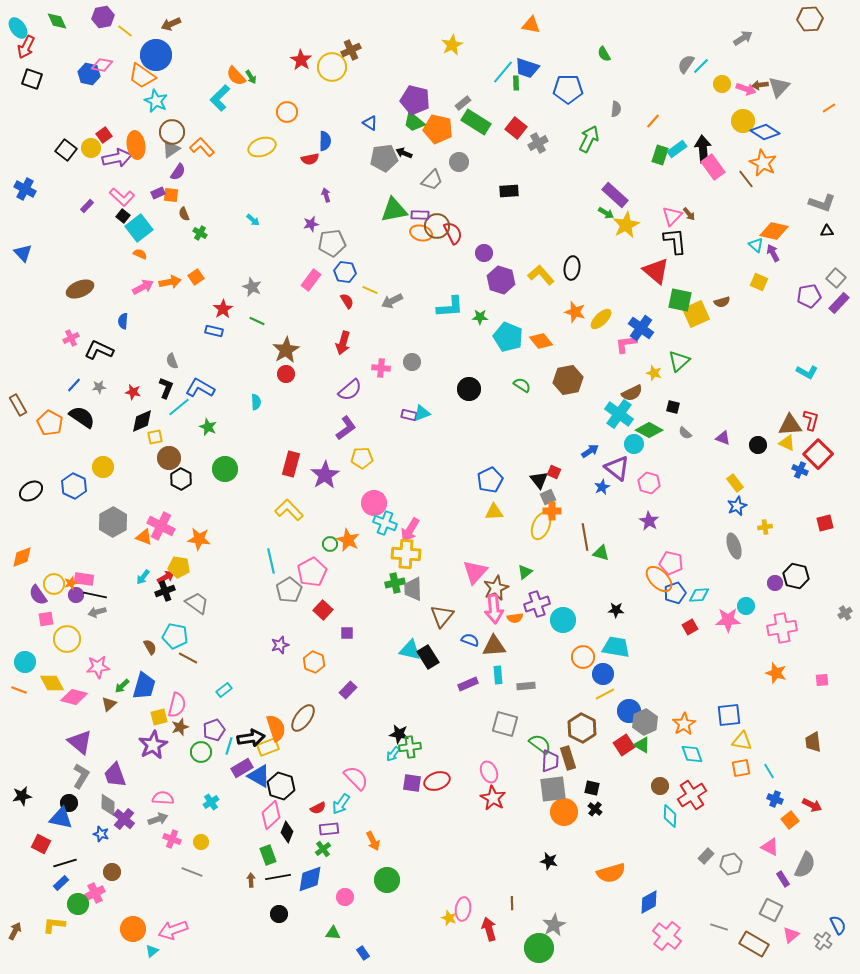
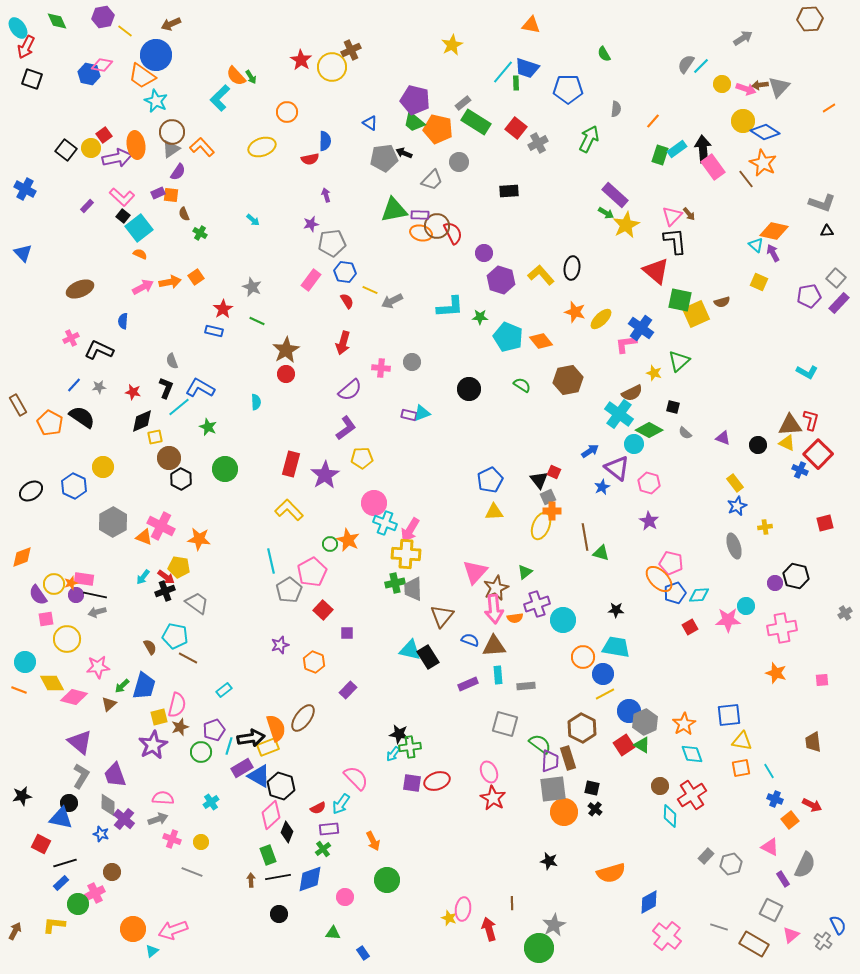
red arrow at (166, 577): rotated 66 degrees clockwise
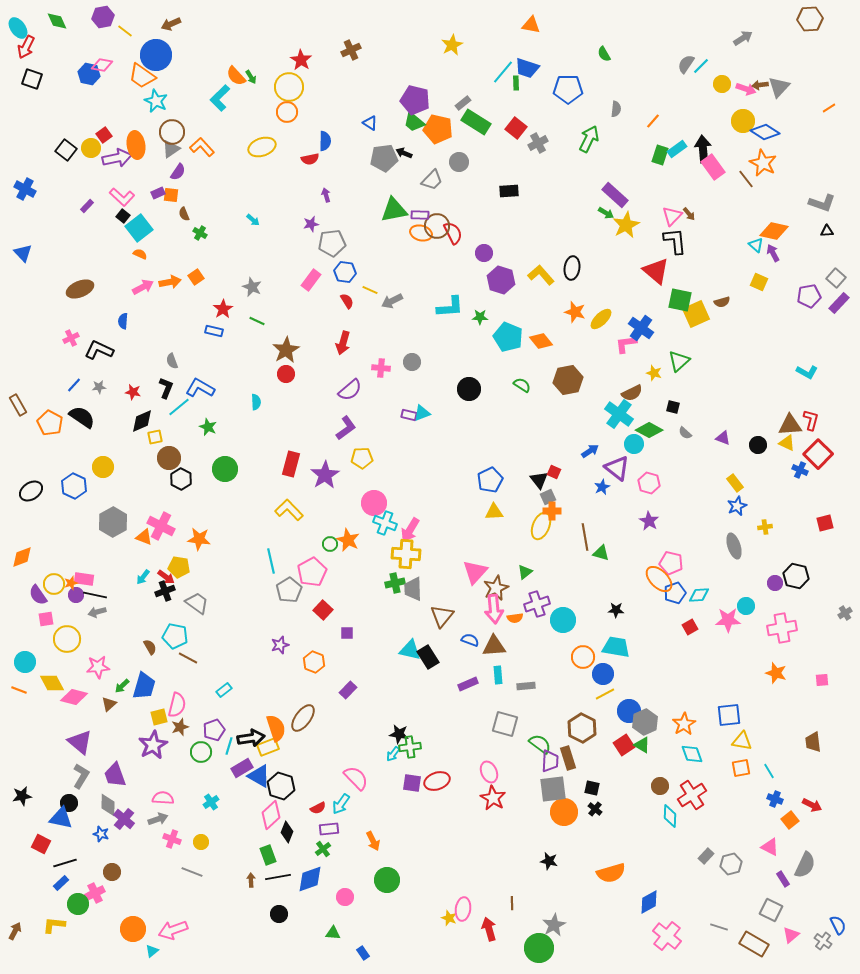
yellow circle at (332, 67): moved 43 px left, 20 px down
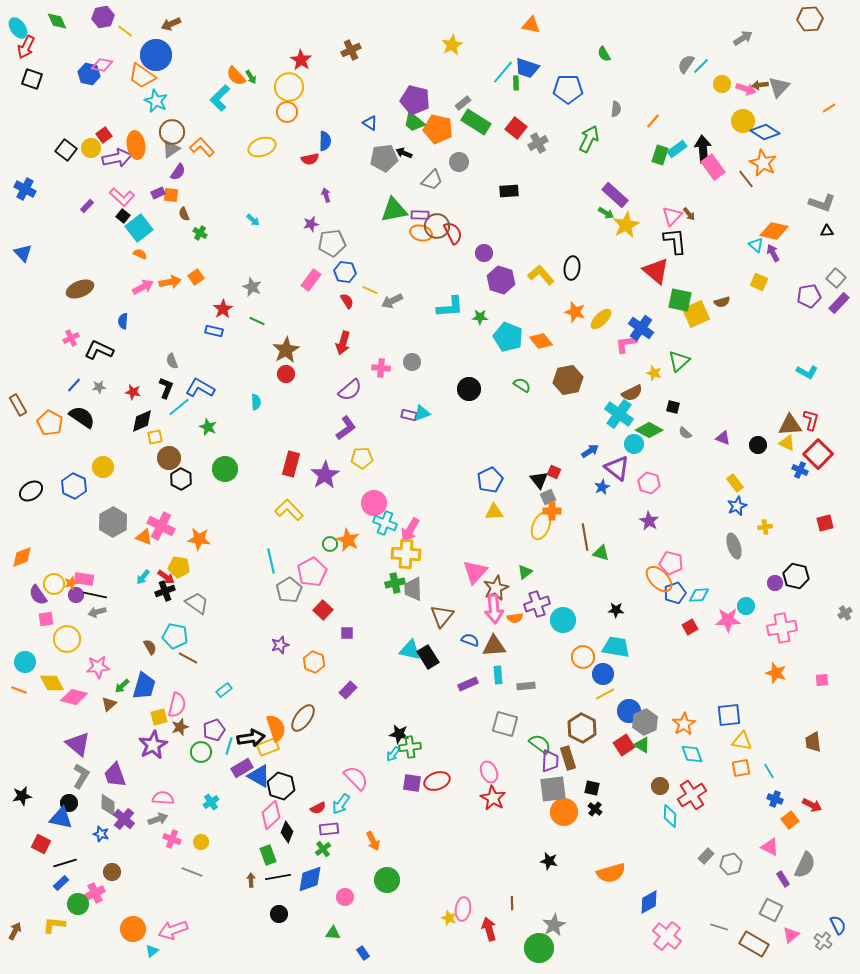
purple triangle at (80, 742): moved 2 px left, 2 px down
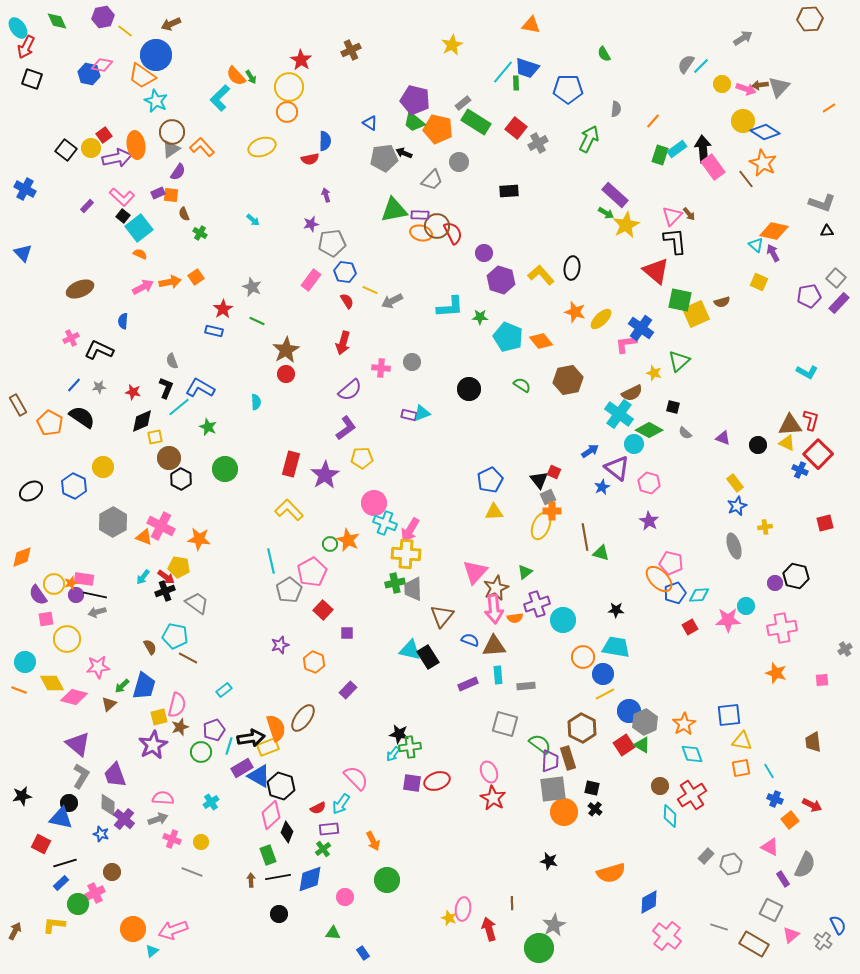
gray cross at (845, 613): moved 36 px down
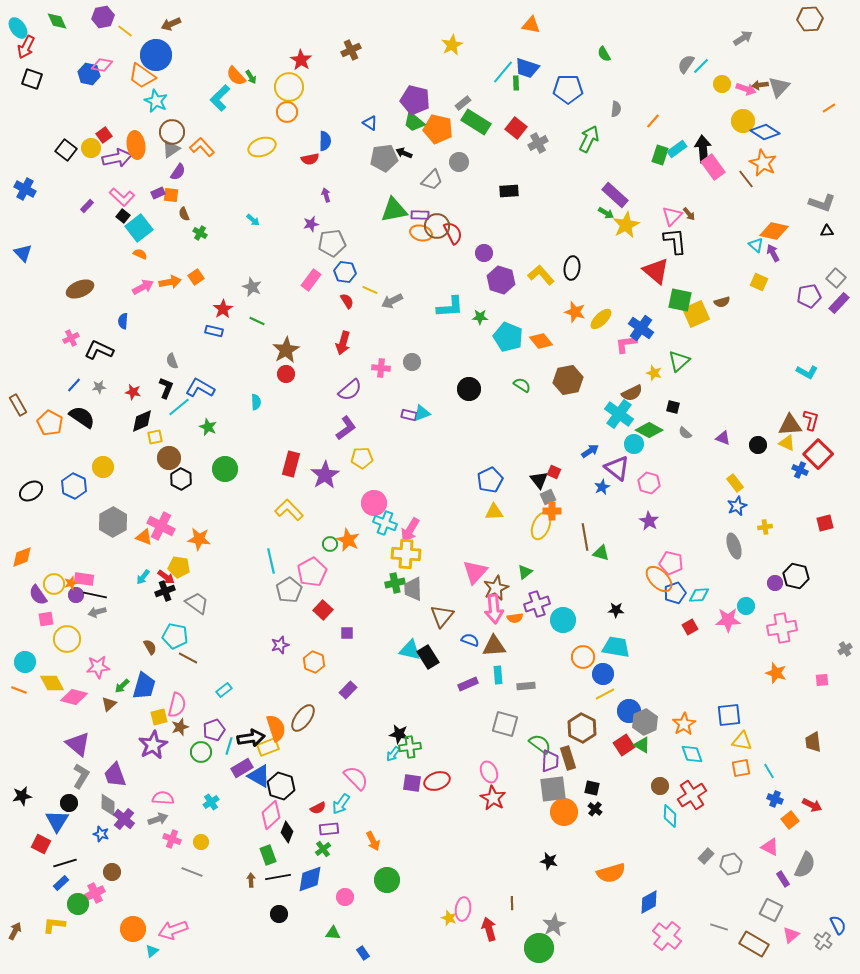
blue triangle at (61, 818): moved 4 px left, 3 px down; rotated 50 degrees clockwise
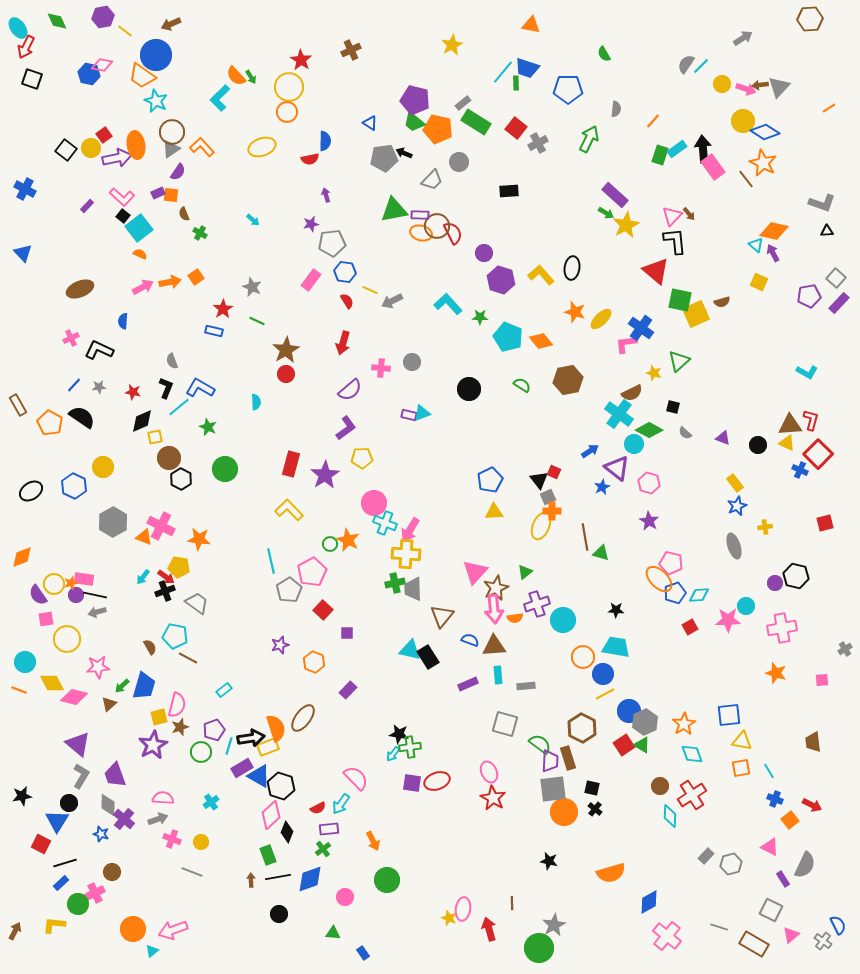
cyan L-shape at (450, 307): moved 2 px left, 3 px up; rotated 128 degrees counterclockwise
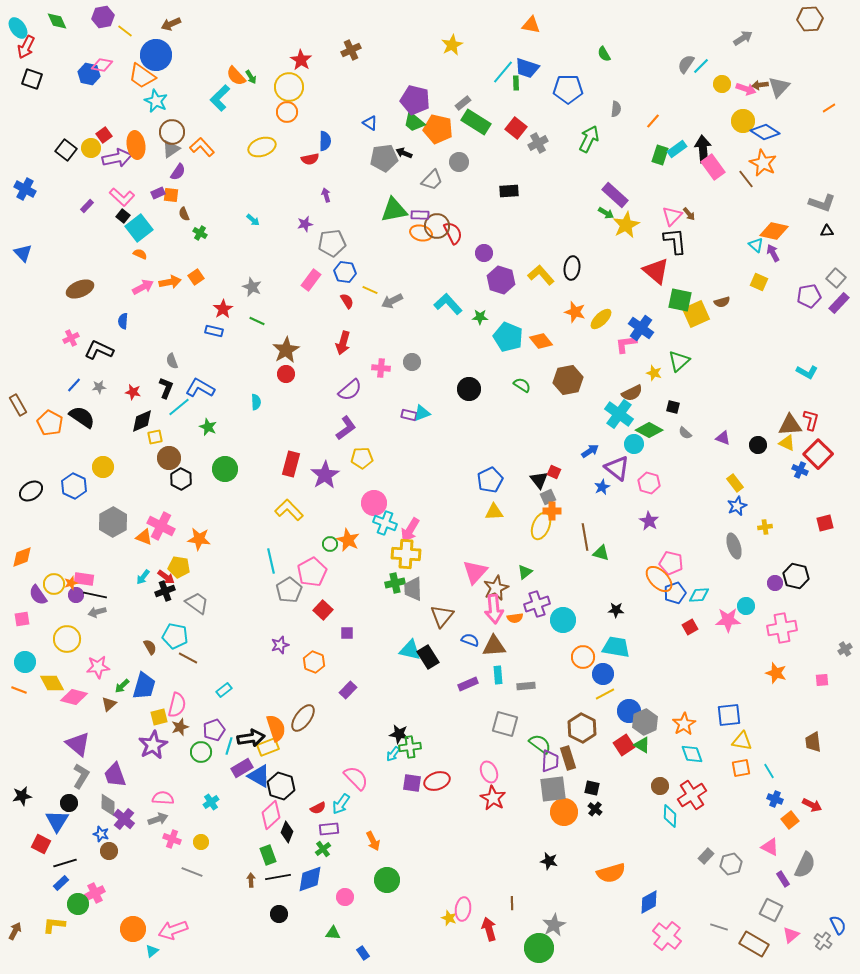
purple star at (311, 224): moved 6 px left
pink square at (46, 619): moved 24 px left
brown circle at (112, 872): moved 3 px left, 21 px up
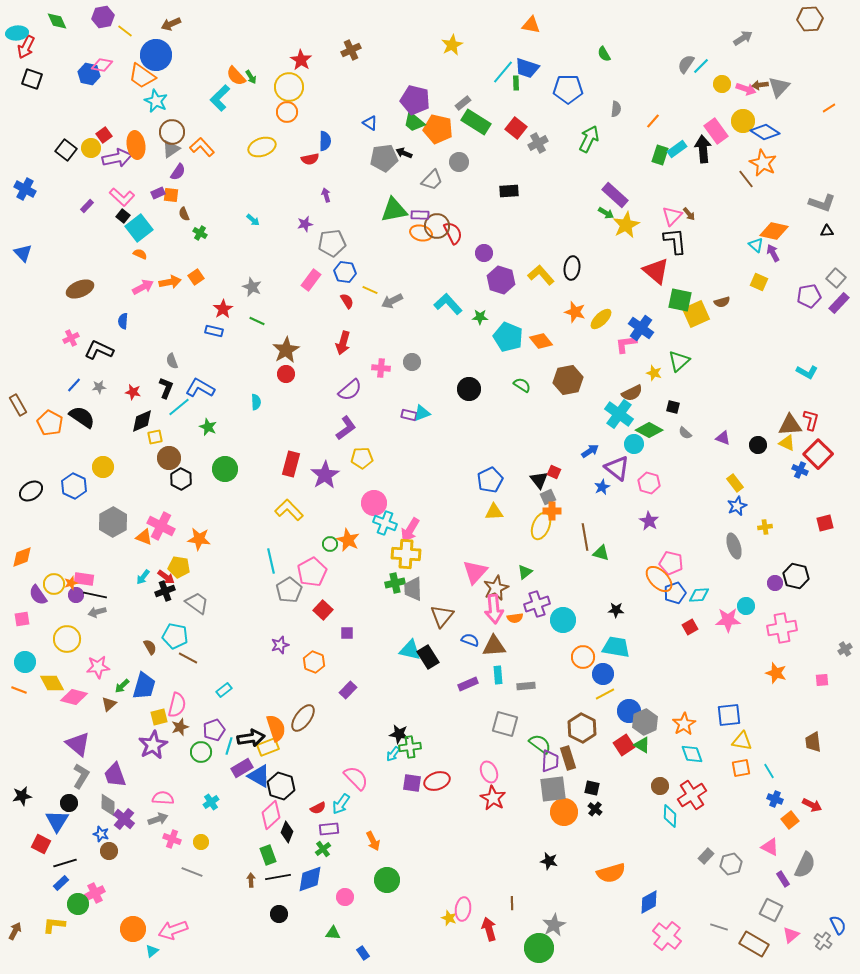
cyan ellipse at (18, 28): moved 1 px left, 5 px down; rotated 60 degrees counterclockwise
pink rectangle at (713, 167): moved 3 px right, 36 px up
